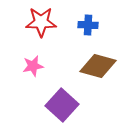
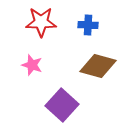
pink star: moved 1 px left, 1 px up; rotated 30 degrees clockwise
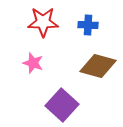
red star: moved 2 px right
pink star: moved 1 px right, 2 px up
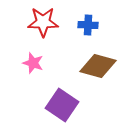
purple square: rotated 8 degrees counterclockwise
